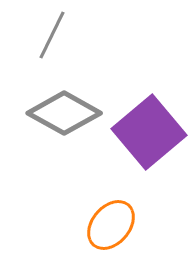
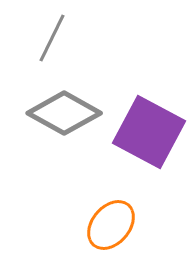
gray line: moved 3 px down
purple square: rotated 22 degrees counterclockwise
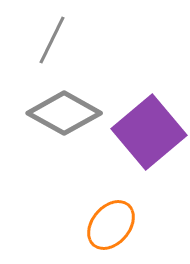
gray line: moved 2 px down
purple square: rotated 22 degrees clockwise
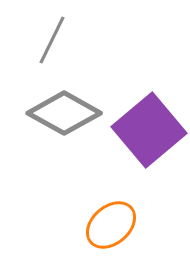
purple square: moved 2 px up
orange ellipse: rotated 9 degrees clockwise
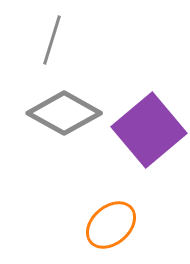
gray line: rotated 9 degrees counterclockwise
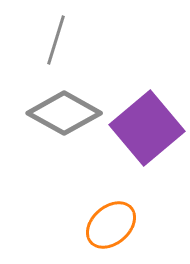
gray line: moved 4 px right
purple square: moved 2 px left, 2 px up
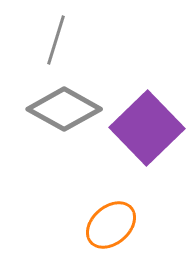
gray diamond: moved 4 px up
purple square: rotated 4 degrees counterclockwise
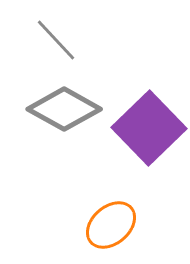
gray line: rotated 60 degrees counterclockwise
purple square: moved 2 px right
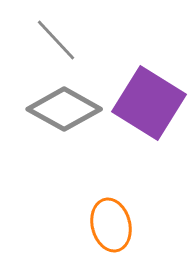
purple square: moved 25 px up; rotated 14 degrees counterclockwise
orange ellipse: rotated 63 degrees counterclockwise
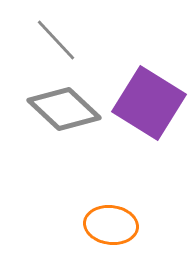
gray diamond: rotated 14 degrees clockwise
orange ellipse: rotated 69 degrees counterclockwise
